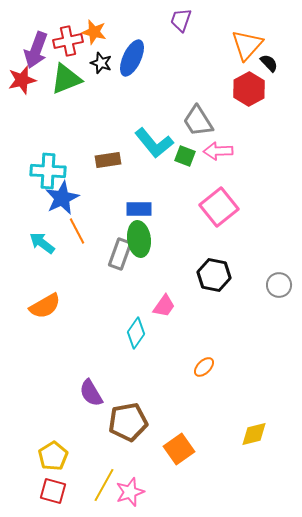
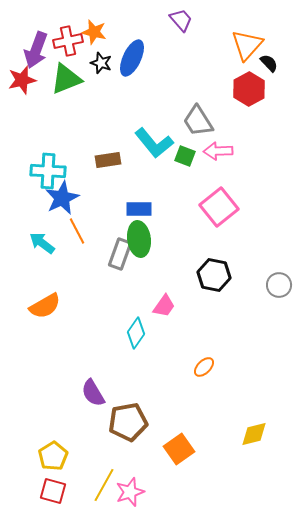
purple trapezoid: rotated 120 degrees clockwise
purple semicircle: moved 2 px right
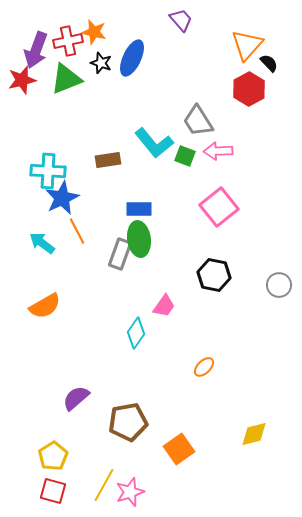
purple semicircle: moved 17 px left, 5 px down; rotated 80 degrees clockwise
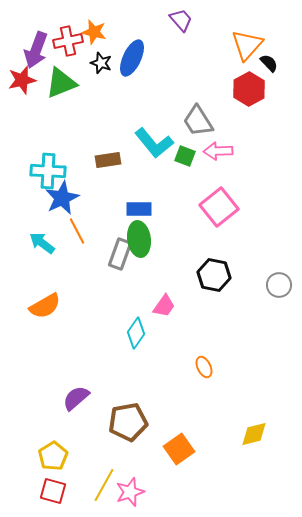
green triangle: moved 5 px left, 4 px down
orange ellipse: rotated 70 degrees counterclockwise
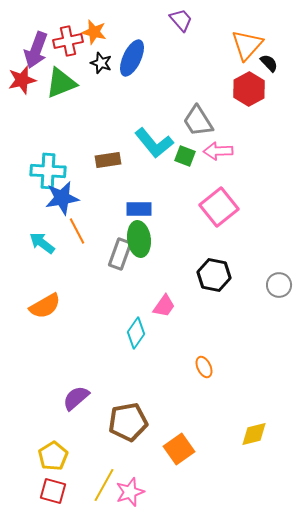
blue star: rotated 16 degrees clockwise
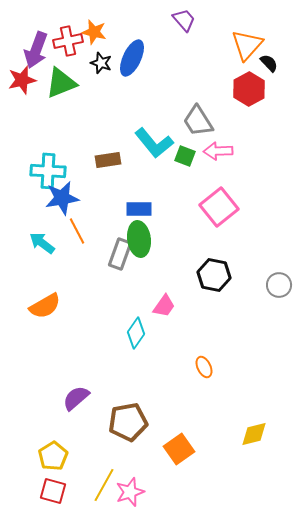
purple trapezoid: moved 3 px right
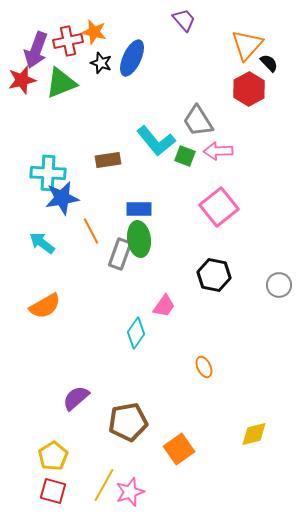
cyan L-shape: moved 2 px right, 2 px up
cyan cross: moved 2 px down
orange line: moved 14 px right
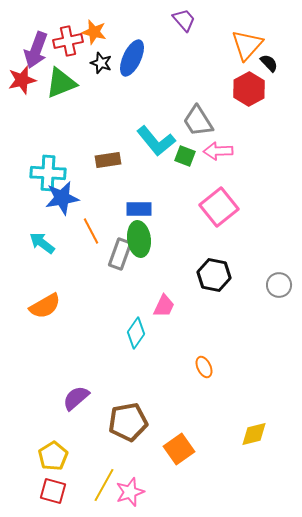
pink trapezoid: rotated 10 degrees counterclockwise
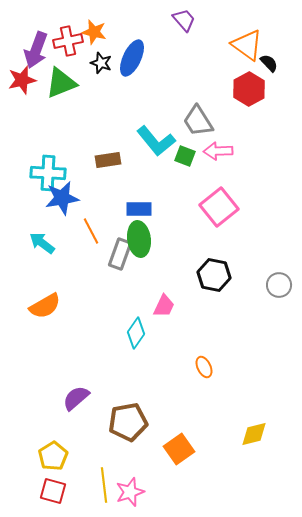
orange triangle: rotated 36 degrees counterclockwise
yellow line: rotated 36 degrees counterclockwise
